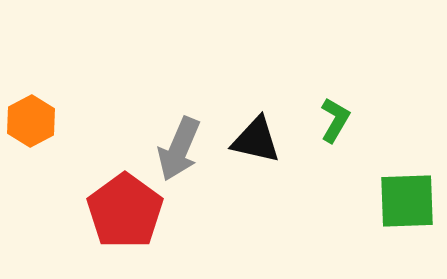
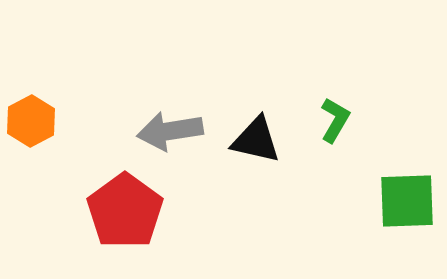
gray arrow: moved 9 px left, 18 px up; rotated 58 degrees clockwise
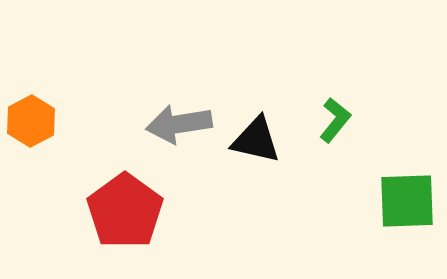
green L-shape: rotated 9 degrees clockwise
gray arrow: moved 9 px right, 7 px up
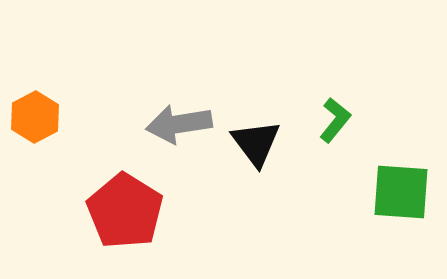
orange hexagon: moved 4 px right, 4 px up
black triangle: moved 3 px down; rotated 40 degrees clockwise
green square: moved 6 px left, 9 px up; rotated 6 degrees clockwise
red pentagon: rotated 4 degrees counterclockwise
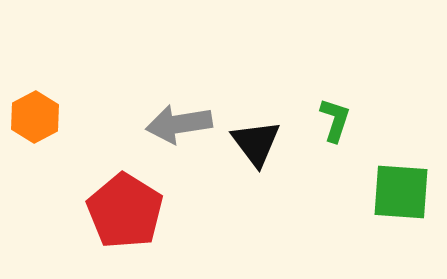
green L-shape: rotated 21 degrees counterclockwise
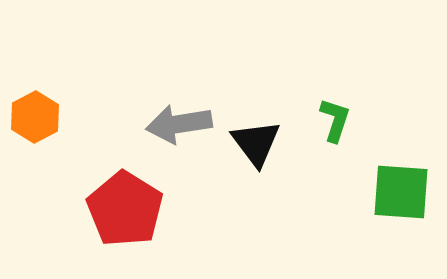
red pentagon: moved 2 px up
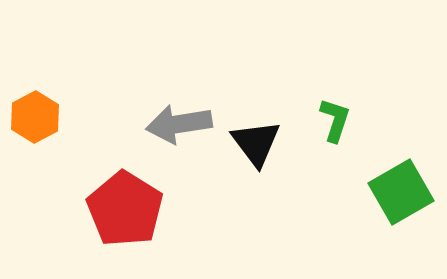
green square: rotated 34 degrees counterclockwise
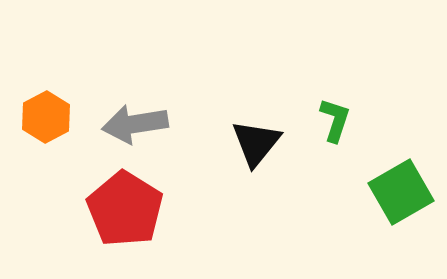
orange hexagon: moved 11 px right
gray arrow: moved 44 px left
black triangle: rotated 16 degrees clockwise
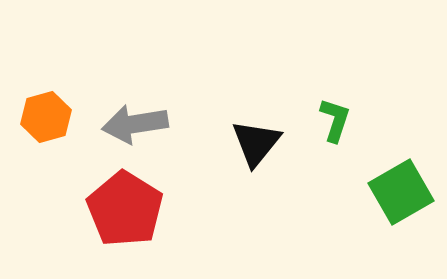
orange hexagon: rotated 12 degrees clockwise
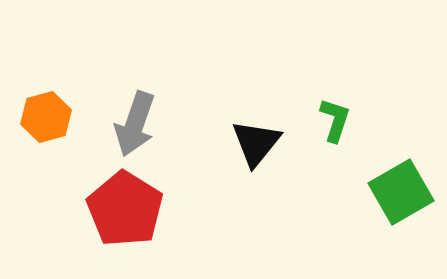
gray arrow: rotated 62 degrees counterclockwise
